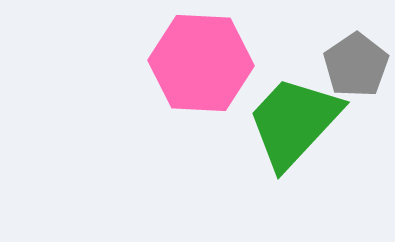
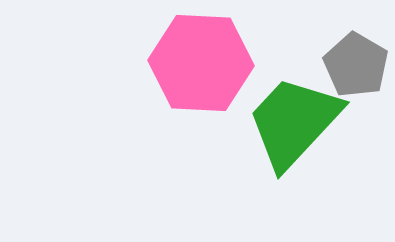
gray pentagon: rotated 8 degrees counterclockwise
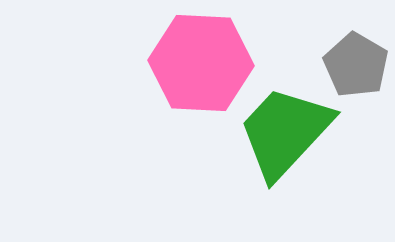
green trapezoid: moved 9 px left, 10 px down
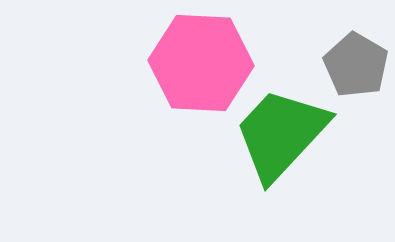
green trapezoid: moved 4 px left, 2 px down
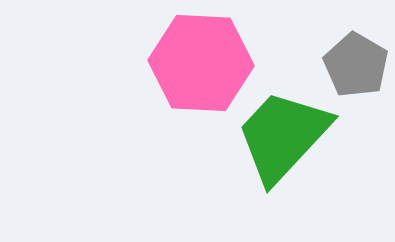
green trapezoid: moved 2 px right, 2 px down
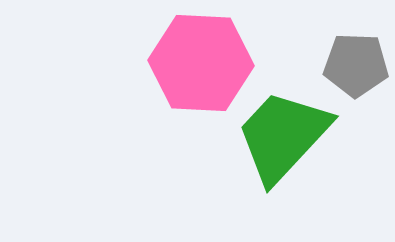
gray pentagon: rotated 28 degrees counterclockwise
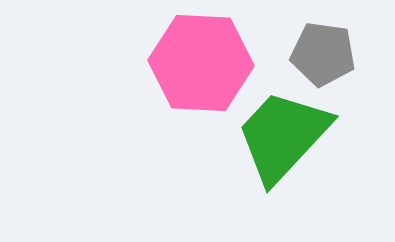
gray pentagon: moved 33 px left, 11 px up; rotated 6 degrees clockwise
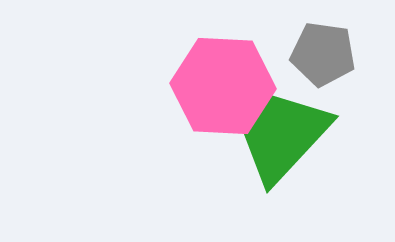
pink hexagon: moved 22 px right, 23 px down
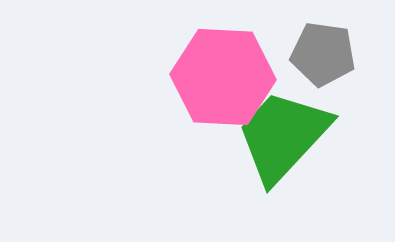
pink hexagon: moved 9 px up
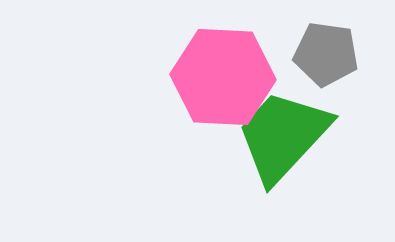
gray pentagon: moved 3 px right
